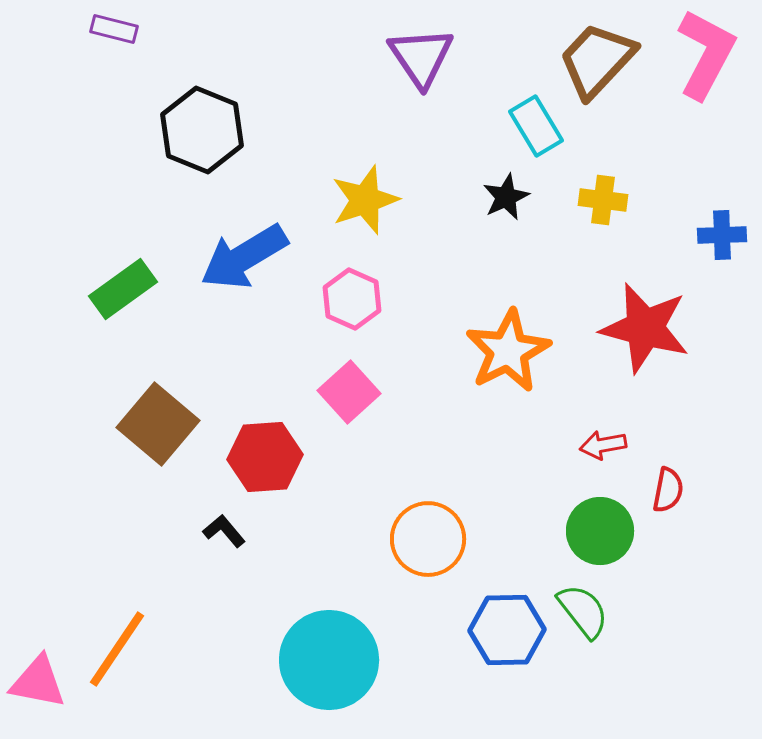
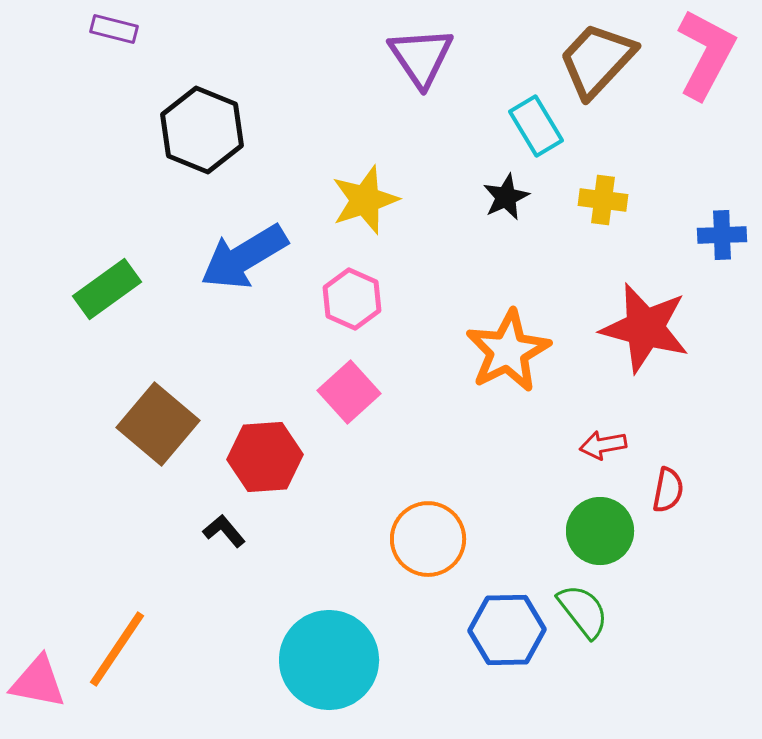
green rectangle: moved 16 px left
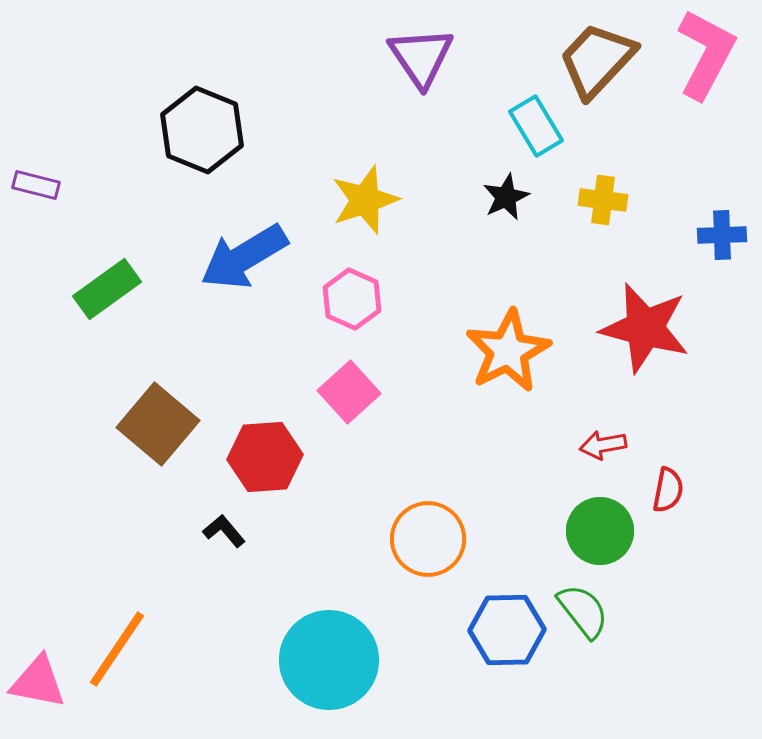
purple rectangle: moved 78 px left, 156 px down
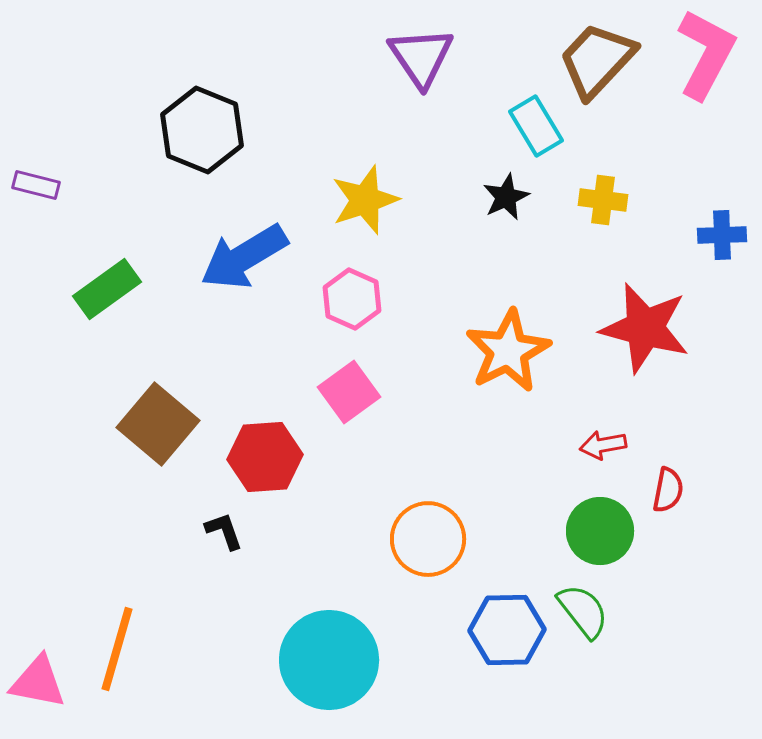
pink square: rotated 6 degrees clockwise
black L-shape: rotated 21 degrees clockwise
orange line: rotated 18 degrees counterclockwise
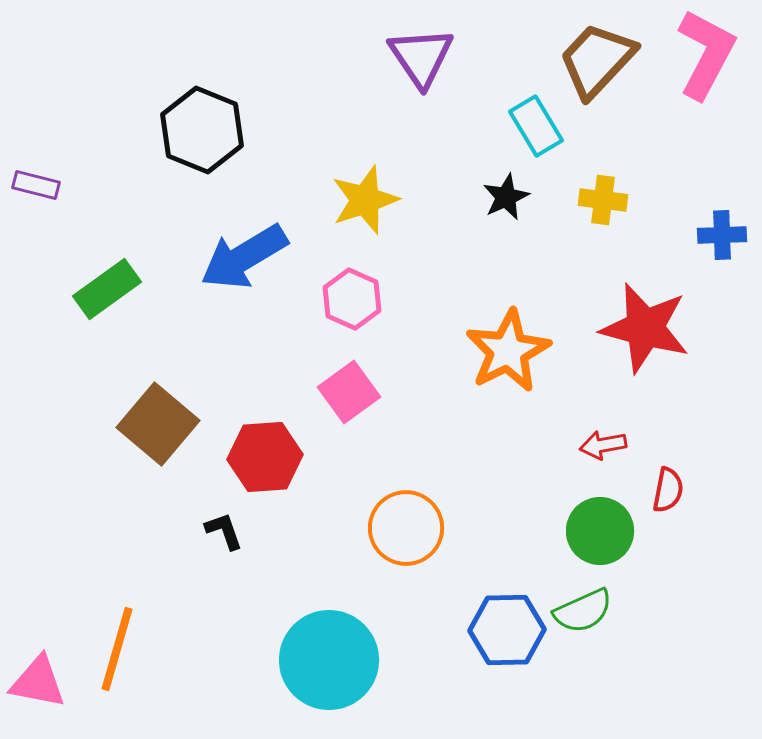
orange circle: moved 22 px left, 11 px up
green semicircle: rotated 104 degrees clockwise
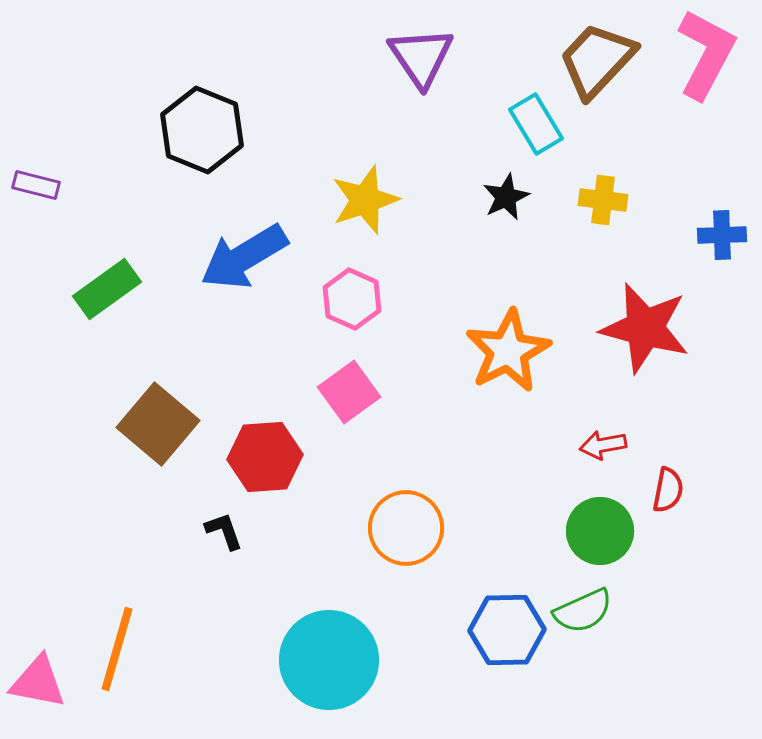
cyan rectangle: moved 2 px up
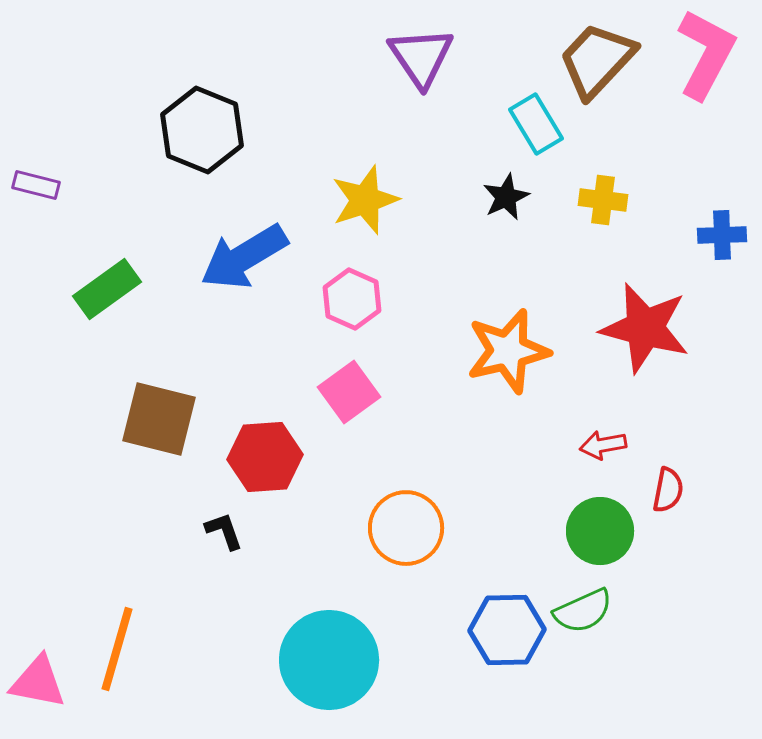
orange star: rotated 14 degrees clockwise
brown square: moved 1 px right, 5 px up; rotated 26 degrees counterclockwise
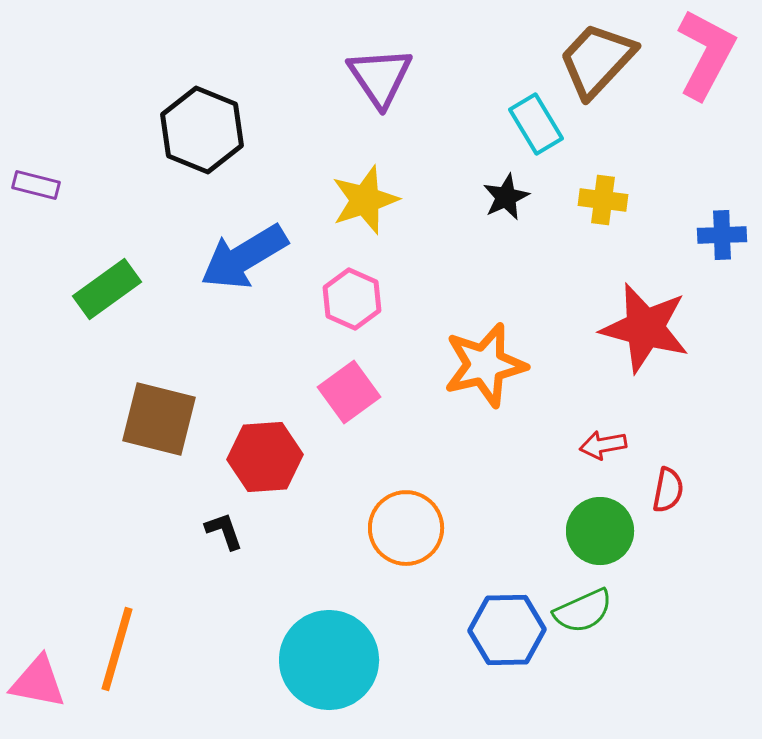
purple triangle: moved 41 px left, 20 px down
orange star: moved 23 px left, 14 px down
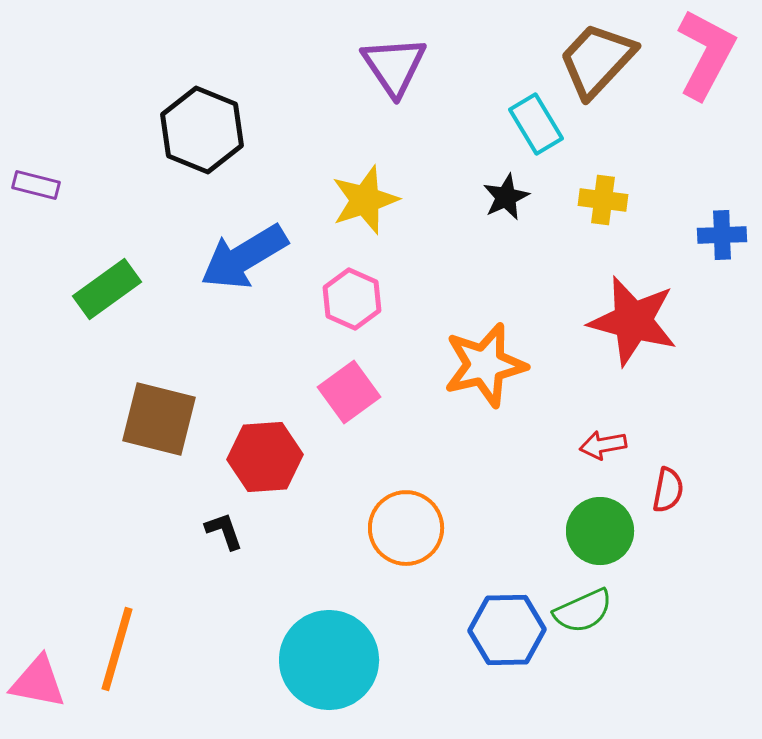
purple triangle: moved 14 px right, 11 px up
red star: moved 12 px left, 7 px up
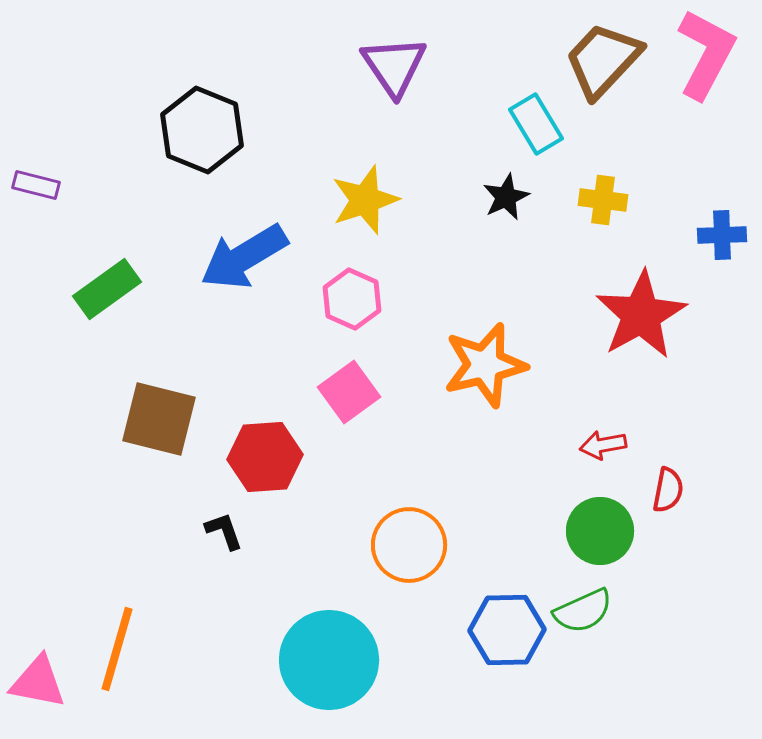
brown trapezoid: moved 6 px right
red star: moved 8 px right, 6 px up; rotated 28 degrees clockwise
orange circle: moved 3 px right, 17 px down
